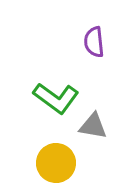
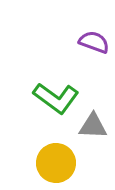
purple semicircle: rotated 116 degrees clockwise
gray triangle: rotated 8 degrees counterclockwise
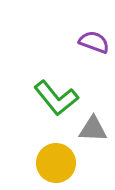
green L-shape: rotated 15 degrees clockwise
gray triangle: moved 3 px down
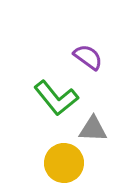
purple semicircle: moved 6 px left, 15 px down; rotated 16 degrees clockwise
yellow circle: moved 8 px right
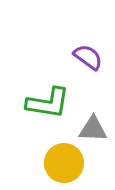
green L-shape: moved 8 px left, 5 px down; rotated 42 degrees counterclockwise
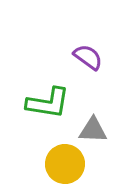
gray triangle: moved 1 px down
yellow circle: moved 1 px right, 1 px down
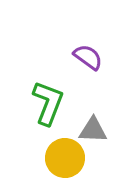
green L-shape: rotated 78 degrees counterclockwise
yellow circle: moved 6 px up
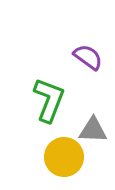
green L-shape: moved 1 px right, 3 px up
yellow circle: moved 1 px left, 1 px up
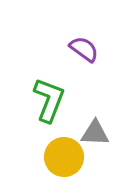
purple semicircle: moved 4 px left, 8 px up
gray triangle: moved 2 px right, 3 px down
